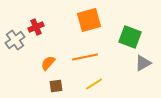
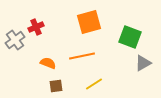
orange square: moved 2 px down
orange line: moved 3 px left, 1 px up
orange semicircle: rotated 70 degrees clockwise
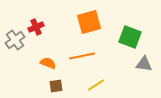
gray triangle: moved 1 px right, 1 px down; rotated 36 degrees clockwise
yellow line: moved 2 px right, 1 px down
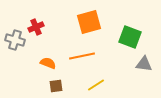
gray cross: rotated 36 degrees counterclockwise
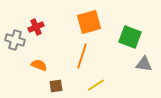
orange line: rotated 60 degrees counterclockwise
orange semicircle: moved 9 px left, 2 px down
